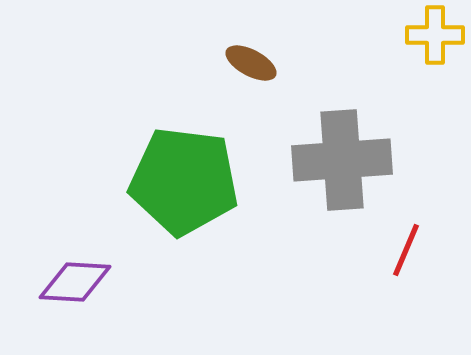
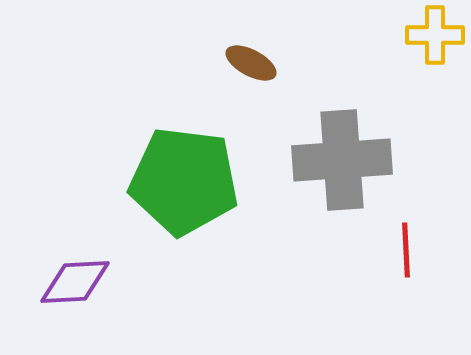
red line: rotated 26 degrees counterclockwise
purple diamond: rotated 6 degrees counterclockwise
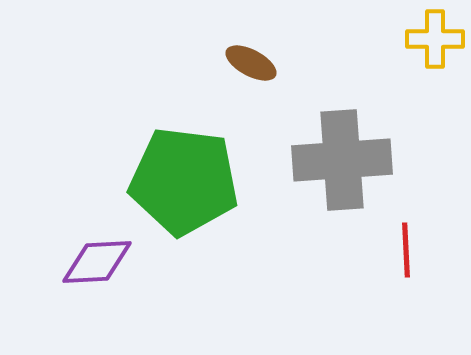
yellow cross: moved 4 px down
purple diamond: moved 22 px right, 20 px up
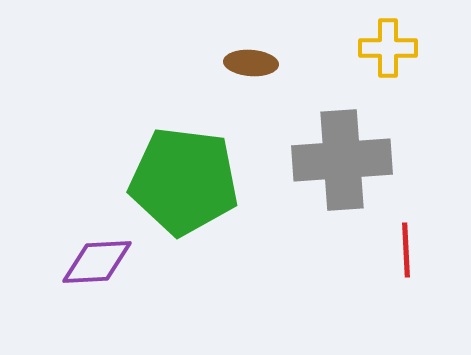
yellow cross: moved 47 px left, 9 px down
brown ellipse: rotated 24 degrees counterclockwise
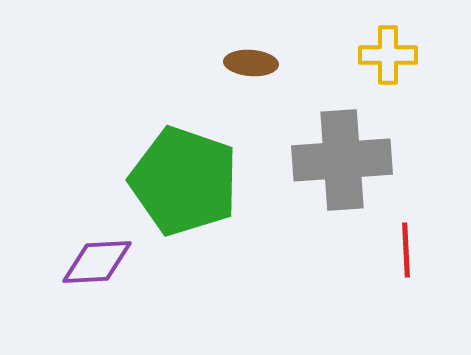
yellow cross: moved 7 px down
green pentagon: rotated 12 degrees clockwise
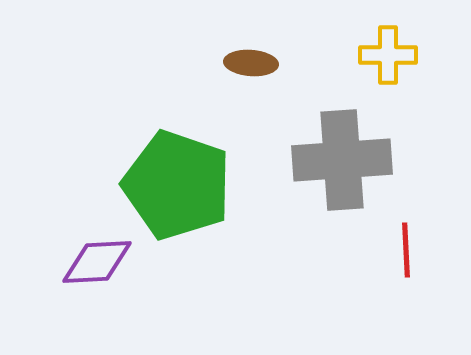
green pentagon: moved 7 px left, 4 px down
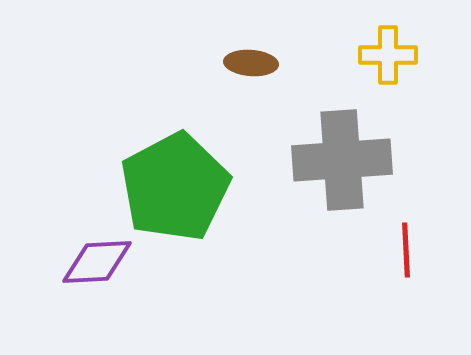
green pentagon: moved 2 px left, 2 px down; rotated 25 degrees clockwise
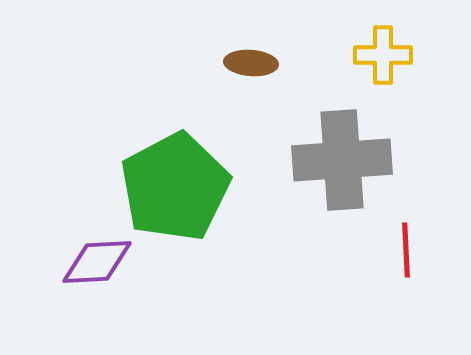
yellow cross: moved 5 px left
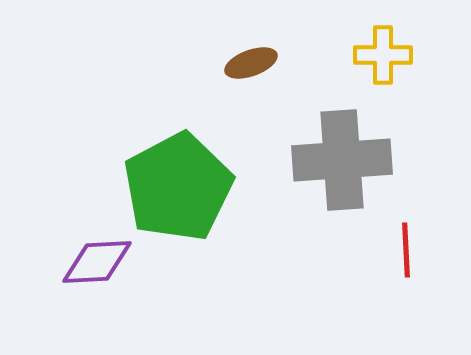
brown ellipse: rotated 24 degrees counterclockwise
green pentagon: moved 3 px right
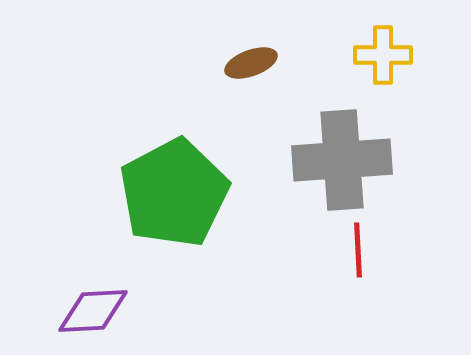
green pentagon: moved 4 px left, 6 px down
red line: moved 48 px left
purple diamond: moved 4 px left, 49 px down
